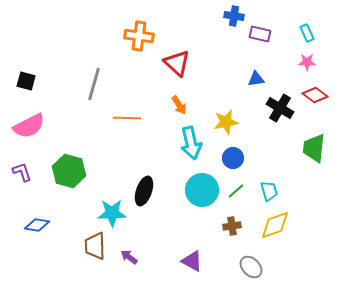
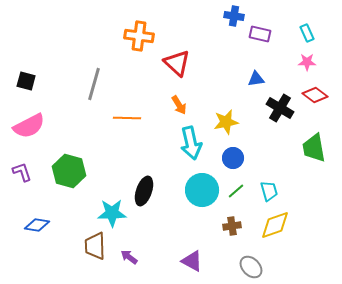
green trapezoid: rotated 16 degrees counterclockwise
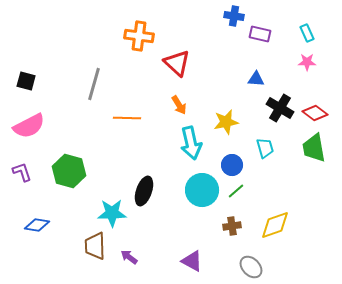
blue triangle: rotated 12 degrees clockwise
red diamond: moved 18 px down
blue circle: moved 1 px left, 7 px down
cyan trapezoid: moved 4 px left, 43 px up
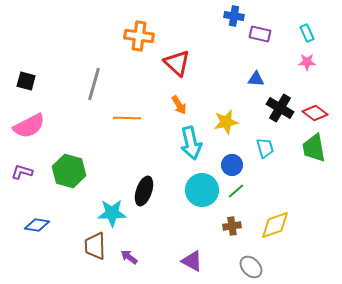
purple L-shape: rotated 55 degrees counterclockwise
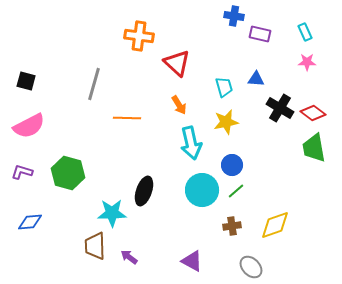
cyan rectangle: moved 2 px left, 1 px up
red diamond: moved 2 px left
cyan trapezoid: moved 41 px left, 61 px up
green hexagon: moved 1 px left, 2 px down
blue diamond: moved 7 px left, 3 px up; rotated 15 degrees counterclockwise
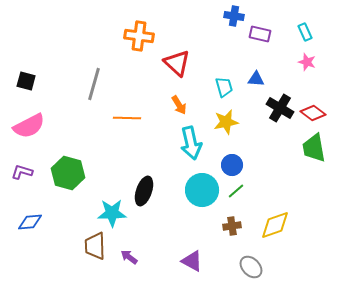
pink star: rotated 18 degrees clockwise
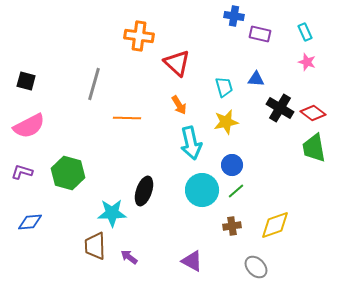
gray ellipse: moved 5 px right
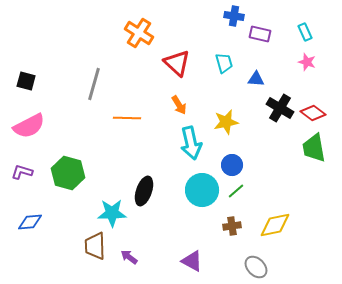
orange cross: moved 3 px up; rotated 24 degrees clockwise
cyan trapezoid: moved 24 px up
yellow diamond: rotated 8 degrees clockwise
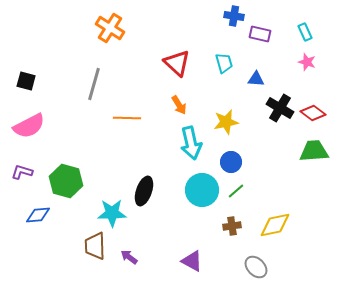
orange cross: moved 29 px left, 5 px up
green trapezoid: moved 3 px down; rotated 96 degrees clockwise
blue circle: moved 1 px left, 3 px up
green hexagon: moved 2 px left, 8 px down
blue diamond: moved 8 px right, 7 px up
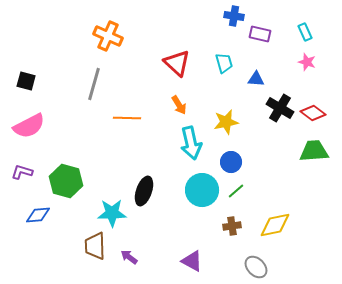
orange cross: moved 2 px left, 8 px down; rotated 8 degrees counterclockwise
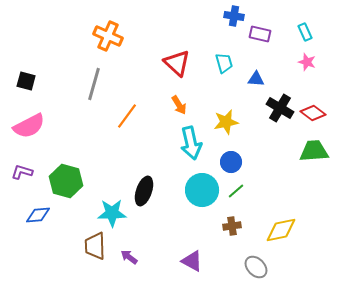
orange line: moved 2 px up; rotated 56 degrees counterclockwise
yellow diamond: moved 6 px right, 5 px down
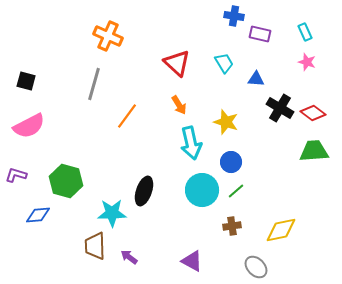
cyan trapezoid: rotated 15 degrees counterclockwise
yellow star: rotated 30 degrees clockwise
purple L-shape: moved 6 px left, 3 px down
